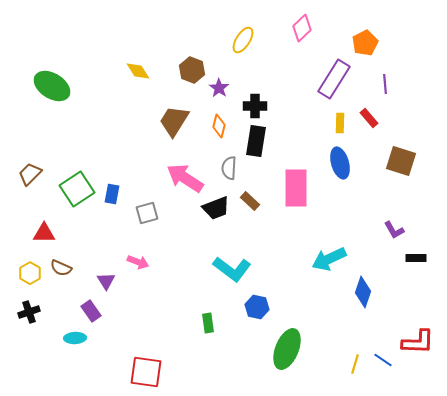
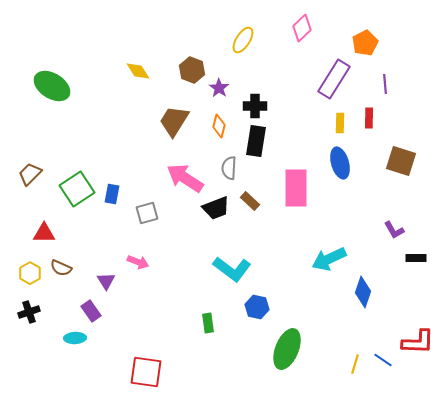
red rectangle at (369, 118): rotated 42 degrees clockwise
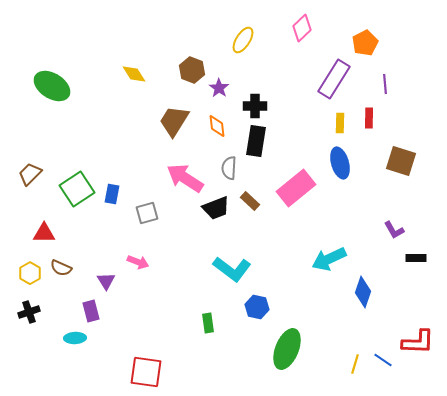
yellow diamond at (138, 71): moved 4 px left, 3 px down
orange diamond at (219, 126): moved 2 px left; rotated 20 degrees counterclockwise
pink rectangle at (296, 188): rotated 51 degrees clockwise
purple rectangle at (91, 311): rotated 20 degrees clockwise
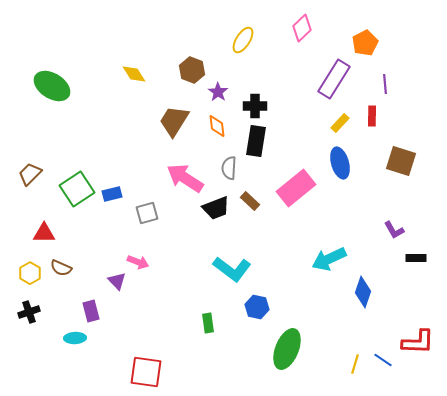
purple star at (219, 88): moved 1 px left, 4 px down
red rectangle at (369, 118): moved 3 px right, 2 px up
yellow rectangle at (340, 123): rotated 42 degrees clockwise
blue rectangle at (112, 194): rotated 66 degrees clockwise
purple triangle at (106, 281): moved 11 px right; rotated 12 degrees counterclockwise
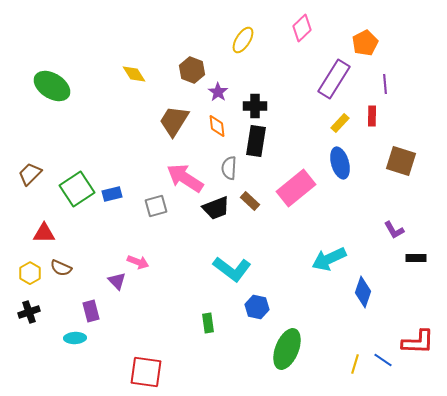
gray square at (147, 213): moved 9 px right, 7 px up
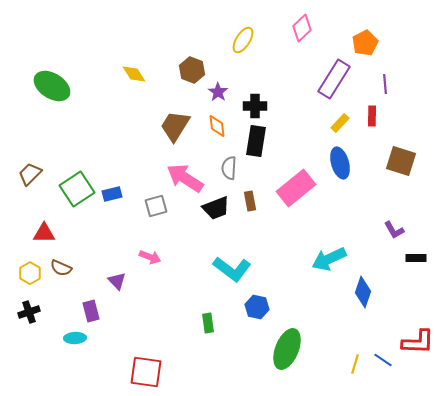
brown trapezoid at (174, 121): moved 1 px right, 5 px down
brown rectangle at (250, 201): rotated 36 degrees clockwise
pink arrow at (138, 262): moved 12 px right, 5 px up
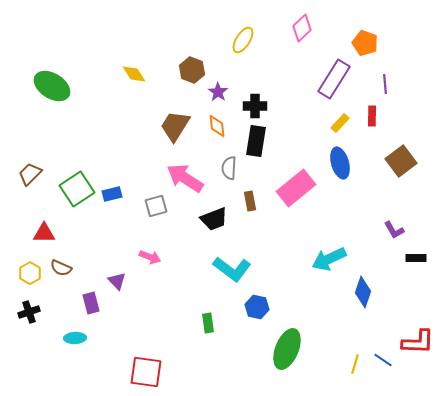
orange pentagon at (365, 43): rotated 25 degrees counterclockwise
brown square at (401, 161): rotated 36 degrees clockwise
black trapezoid at (216, 208): moved 2 px left, 11 px down
purple rectangle at (91, 311): moved 8 px up
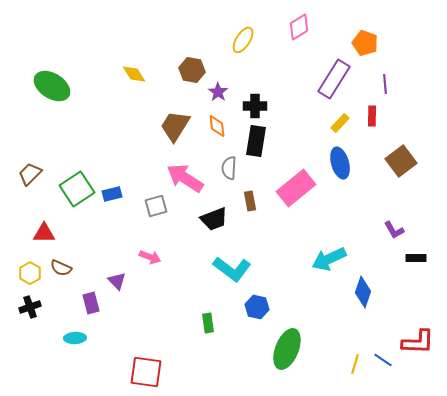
pink diamond at (302, 28): moved 3 px left, 1 px up; rotated 12 degrees clockwise
brown hexagon at (192, 70): rotated 10 degrees counterclockwise
black cross at (29, 312): moved 1 px right, 5 px up
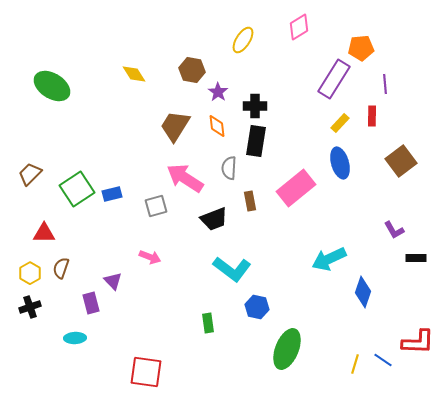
orange pentagon at (365, 43): moved 4 px left, 5 px down; rotated 25 degrees counterclockwise
brown semicircle at (61, 268): rotated 85 degrees clockwise
purple triangle at (117, 281): moved 4 px left
